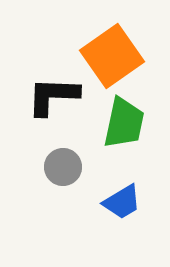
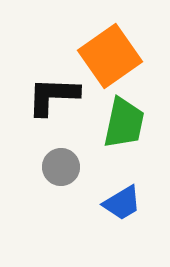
orange square: moved 2 px left
gray circle: moved 2 px left
blue trapezoid: moved 1 px down
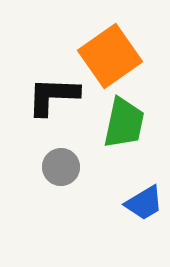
blue trapezoid: moved 22 px right
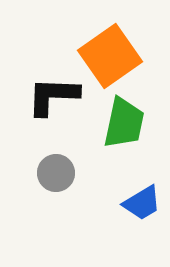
gray circle: moved 5 px left, 6 px down
blue trapezoid: moved 2 px left
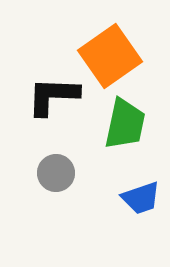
green trapezoid: moved 1 px right, 1 px down
blue trapezoid: moved 1 px left, 5 px up; rotated 12 degrees clockwise
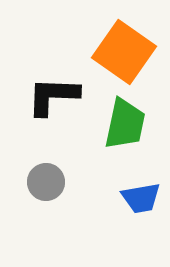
orange square: moved 14 px right, 4 px up; rotated 20 degrees counterclockwise
gray circle: moved 10 px left, 9 px down
blue trapezoid: rotated 9 degrees clockwise
